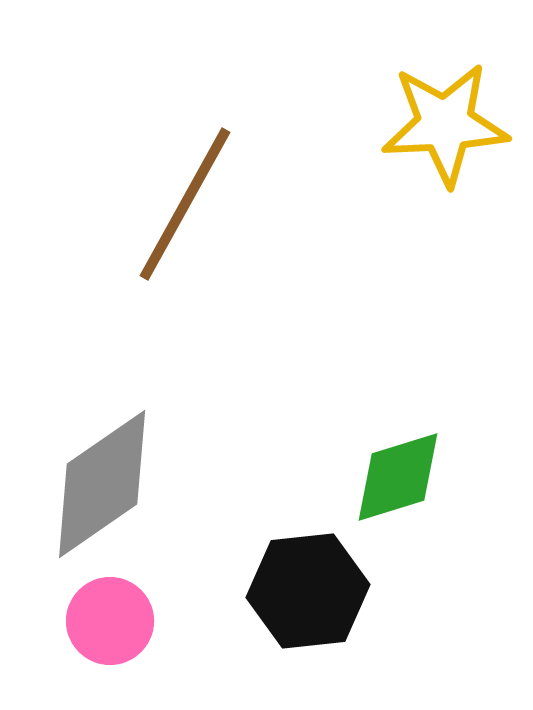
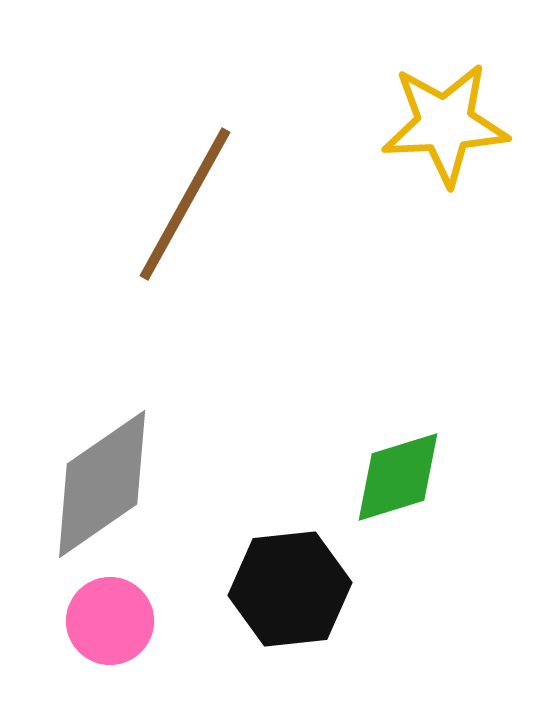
black hexagon: moved 18 px left, 2 px up
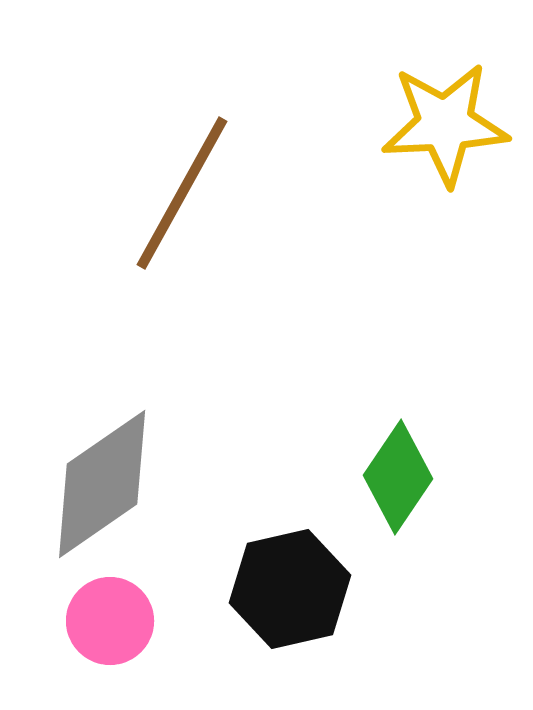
brown line: moved 3 px left, 11 px up
green diamond: rotated 39 degrees counterclockwise
black hexagon: rotated 7 degrees counterclockwise
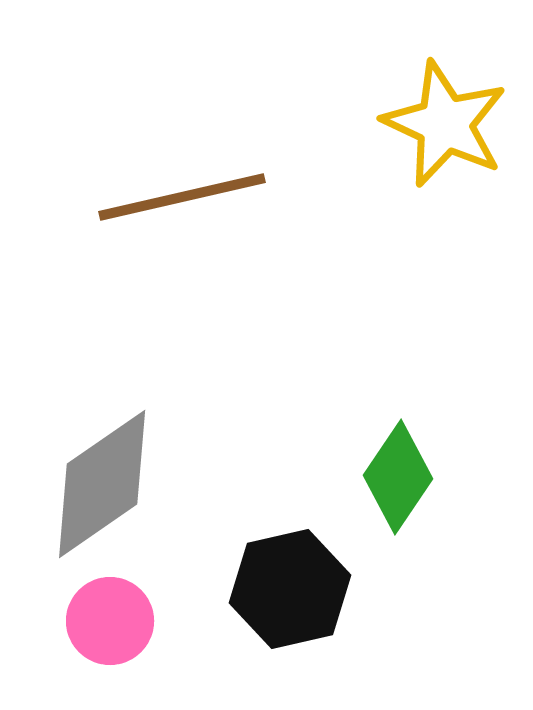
yellow star: rotated 28 degrees clockwise
brown line: moved 4 px down; rotated 48 degrees clockwise
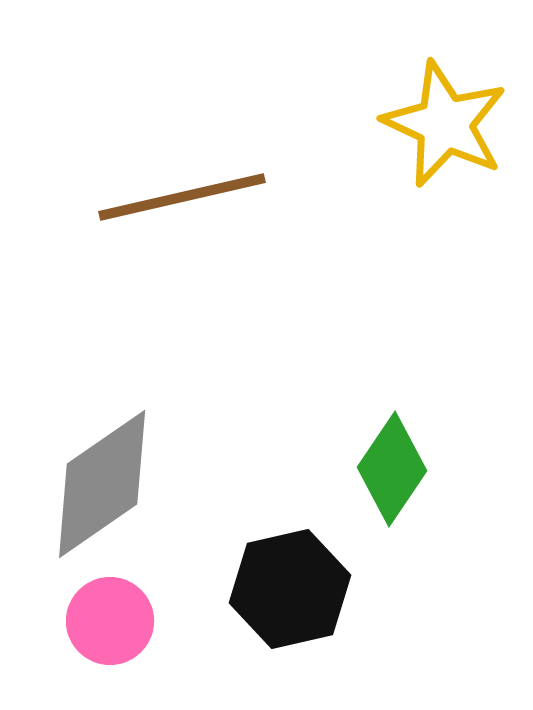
green diamond: moved 6 px left, 8 px up
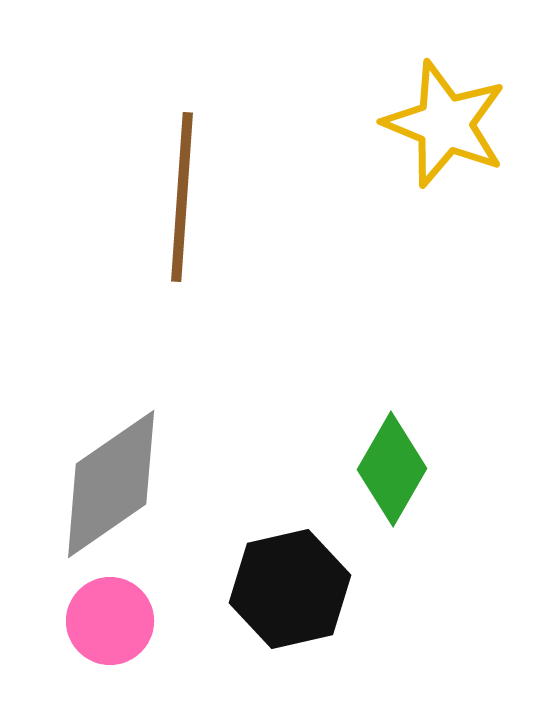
yellow star: rotated 3 degrees counterclockwise
brown line: rotated 73 degrees counterclockwise
green diamond: rotated 4 degrees counterclockwise
gray diamond: moved 9 px right
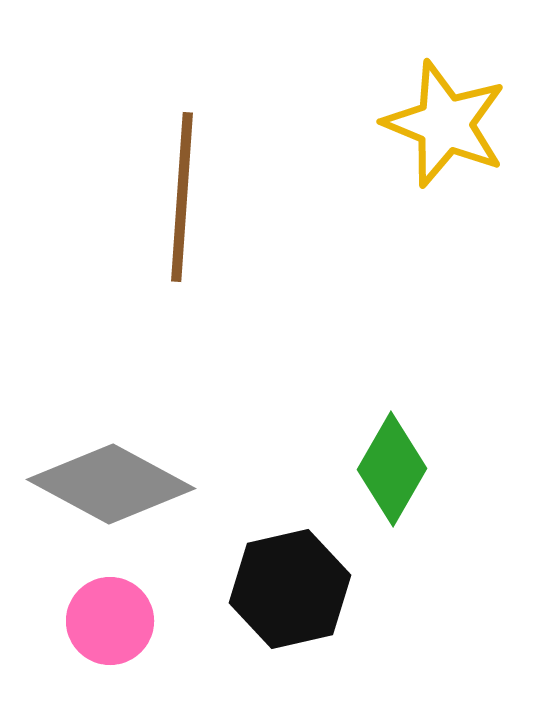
gray diamond: rotated 63 degrees clockwise
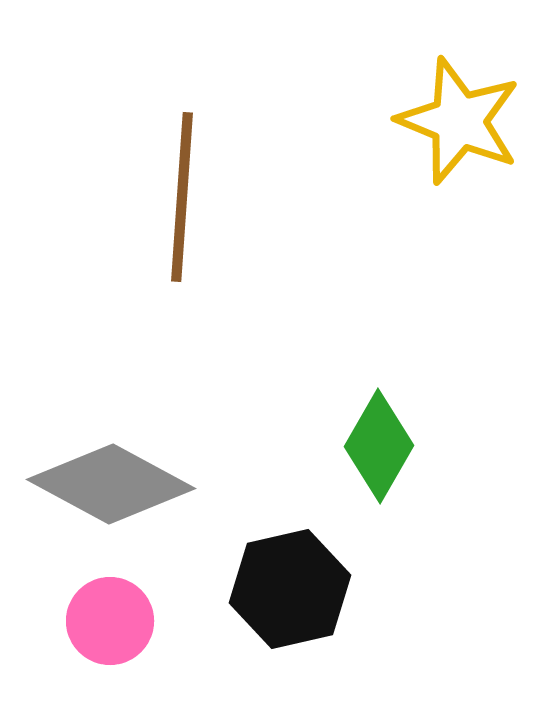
yellow star: moved 14 px right, 3 px up
green diamond: moved 13 px left, 23 px up
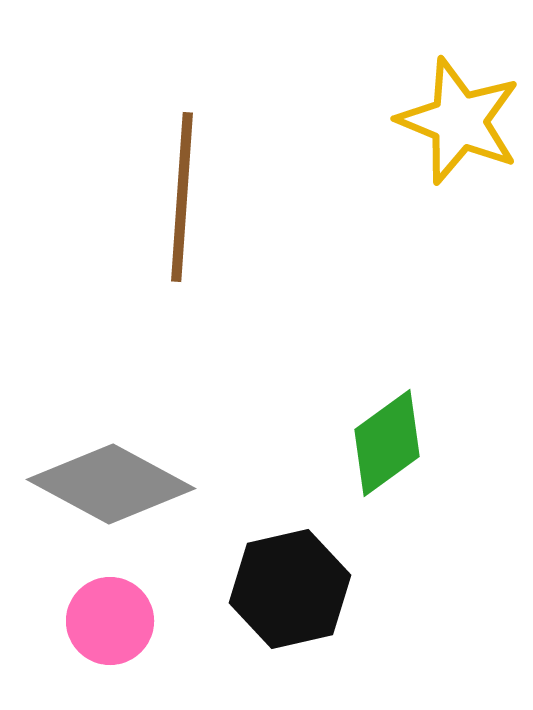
green diamond: moved 8 px right, 3 px up; rotated 24 degrees clockwise
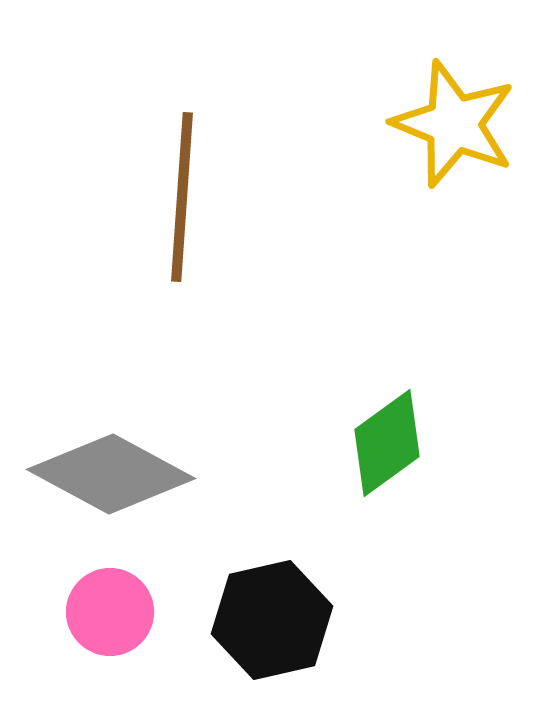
yellow star: moved 5 px left, 3 px down
gray diamond: moved 10 px up
black hexagon: moved 18 px left, 31 px down
pink circle: moved 9 px up
